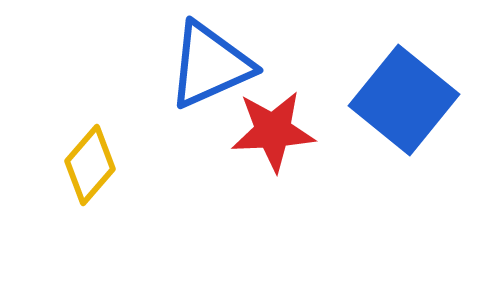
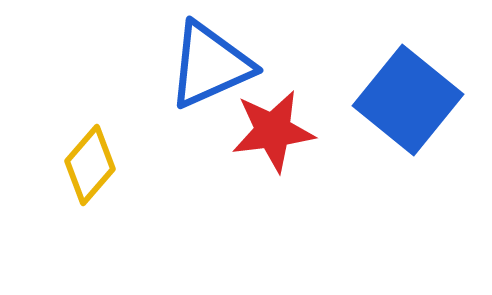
blue square: moved 4 px right
red star: rotated 4 degrees counterclockwise
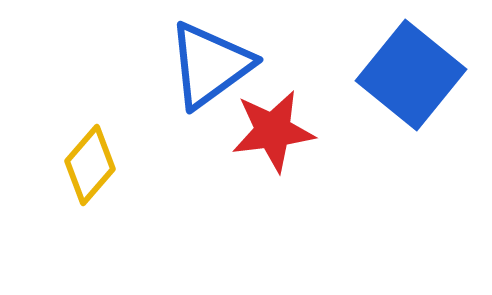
blue triangle: rotated 12 degrees counterclockwise
blue square: moved 3 px right, 25 px up
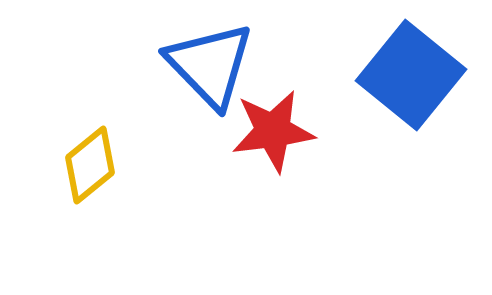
blue triangle: rotated 38 degrees counterclockwise
yellow diamond: rotated 10 degrees clockwise
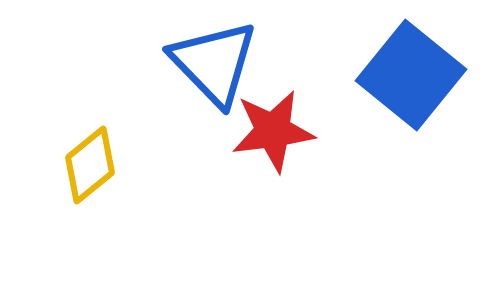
blue triangle: moved 4 px right, 2 px up
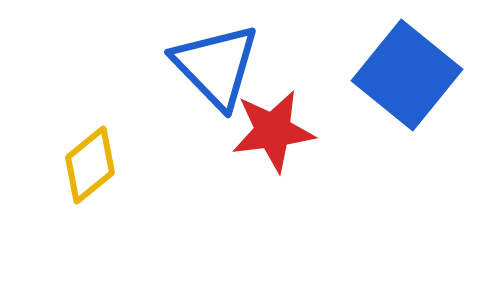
blue triangle: moved 2 px right, 3 px down
blue square: moved 4 px left
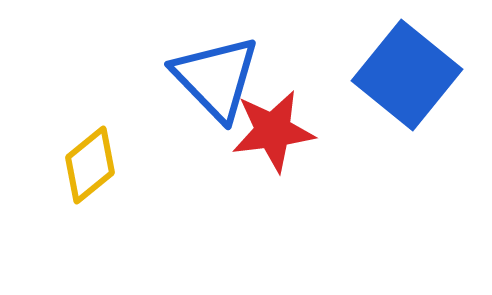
blue triangle: moved 12 px down
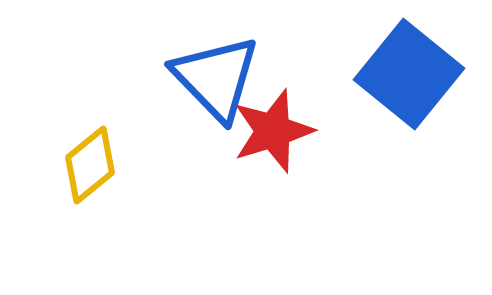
blue square: moved 2 px right, 1 px up
red star: rotated 10 degrees counterclockwise
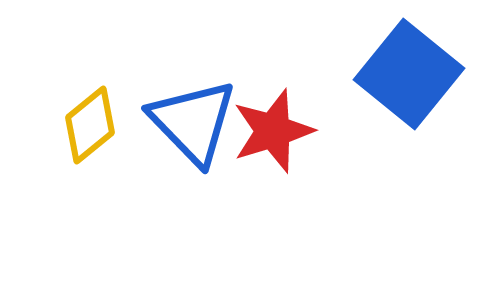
blue triangle: moved 23 px left, 44 px down
yellow diamond: moved 40 px up
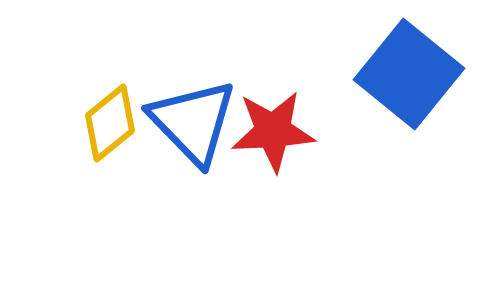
yellow diamond: moved 20 px right, 2 px up
red star: rotated 14 degrees clockwise
